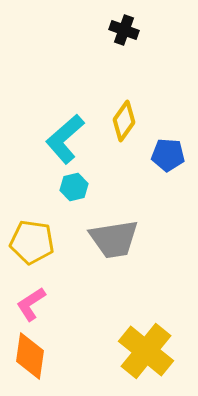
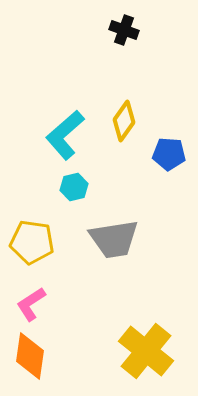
cyan L-shape: moved 4 px up
blue pentagon: moved 1 px right, 1 px up
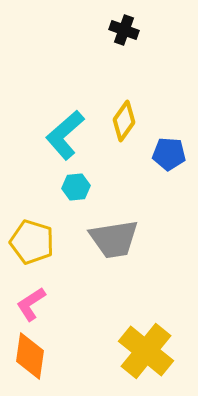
cyan hexagon: moved 2 px right; rotated 8 degrees clockwise
yellow pentagon: rotated 9 degrees clockwise
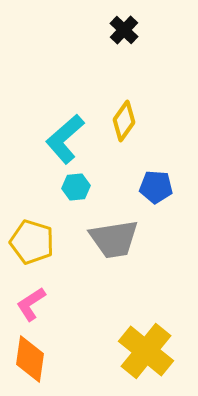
black cross: rotated 24 degrees clockwise
cyan L-shape: moved 4 px down
blue pentagon: moved 13 px left, 33 px down
orange diamond: moved 3 px down
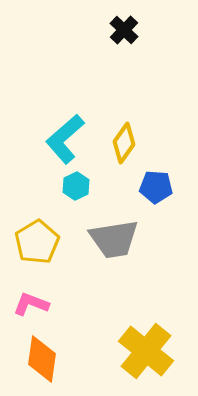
yellow diamond: moved 22 px down
cyan hexagon: moved 1 px up; rotated 20 degrees counterclockwise
yellow pentagon: moved 5 px right; rotated 24 degrees clockwise
pink L-shape: rotated 54 degrees clockwise
orange diamond: moved 12 px right
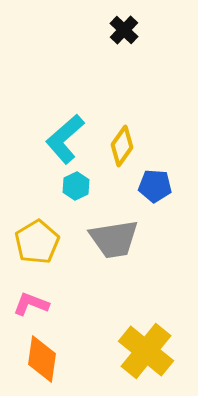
yellow diamond: moved 2 px left, 3 px down
blue pentagon: moved 1 px left, 1 px up
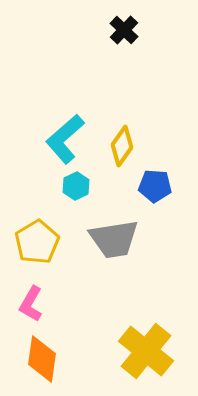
pink L-shape: rotated 81 degrees counterclockwise
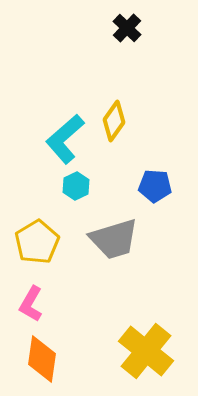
black cross: moved 3 px right, 2 px up
yellow diamond: moved 8 px left, 25 px up
gray trapezoid: rotated 8 degrees counterclockwise
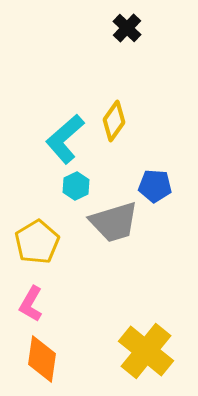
gray trapezoid: moved 17 px up
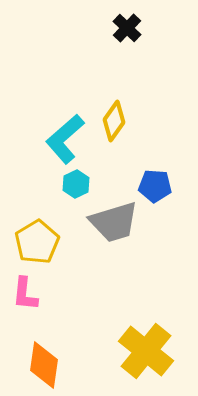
cyan hexagon: moved 2 px up
pink L-shape: moved 6 px left, 10 px up; rotated 24 degrees counterclockwise
orange diamond: moved 2 px right, 6 px down
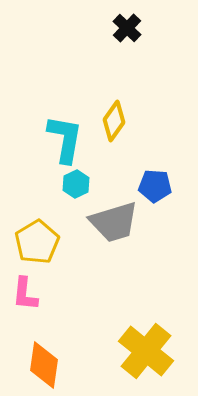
cyan L-shape: rotated 141 degrees clockwise
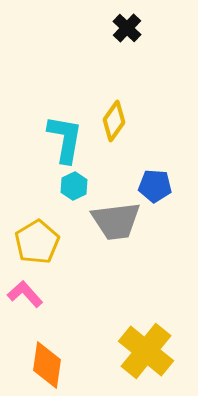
cyan hexagon: moved 2 px left, 2 px down
gray trapezoid: moved 2 px right, 1 px up; rotated 10 degrees clockwise
pink L-shape: rotated 132 degrees clockwise
orange diamond: moved 3 px right
